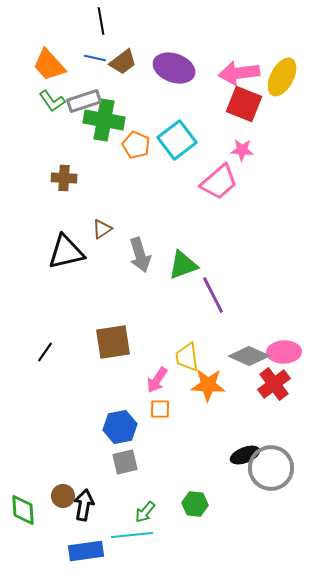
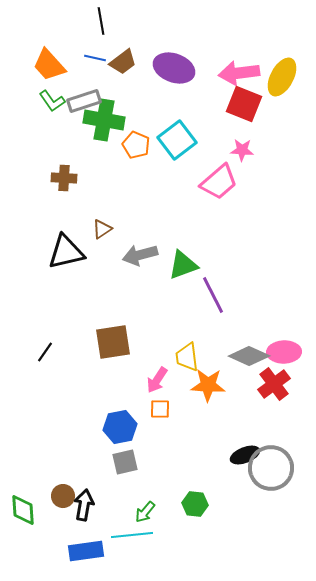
gray arrow at (140, 255): rotated 92 degrees clockwise
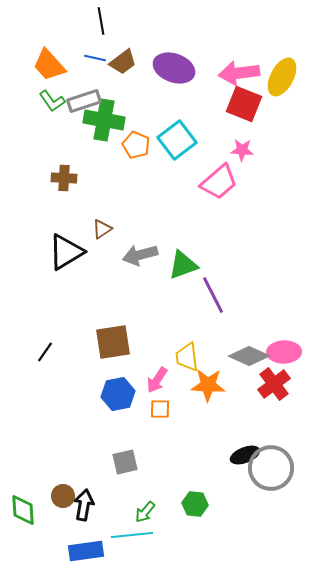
black triangle at (66, 252): rotated 18 degrees counterclockwise
blue hexagon at (120, 427): moved 2 px left, 33 px up
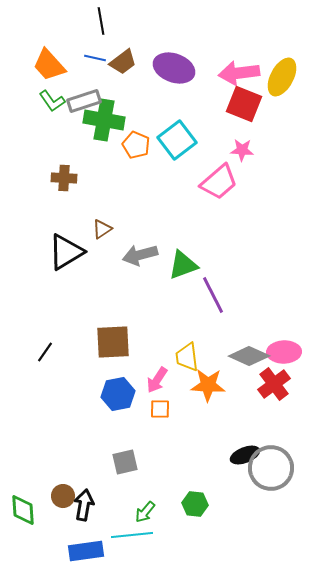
brown square at (113, 342): rotated 6 degrees clockwise
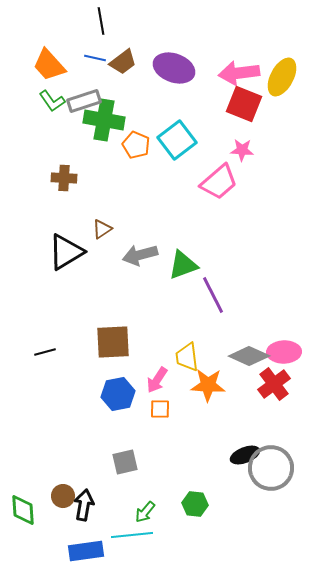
black line at (45, 352): rotated 40 degrees clockwise
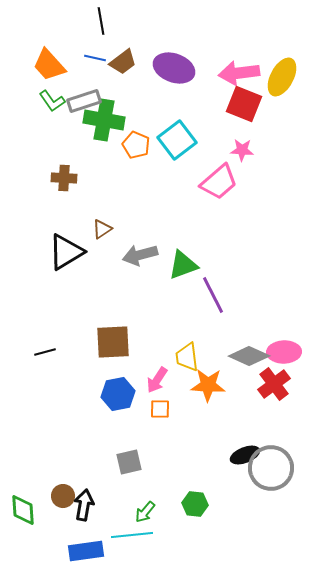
gray square at (125, 462): moved 4 px right
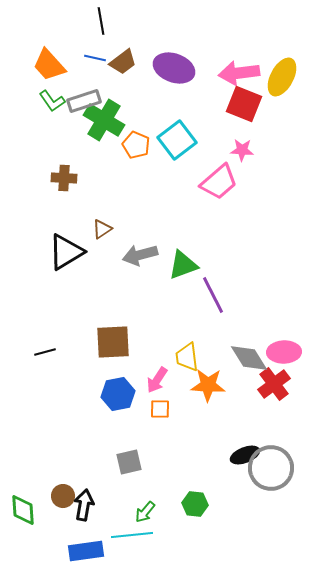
green cross at (104, 120): rotated 21 degrees clockwise
gray diamond at (249, 356): moved 2 px down; rotated 33 degrees clockwise
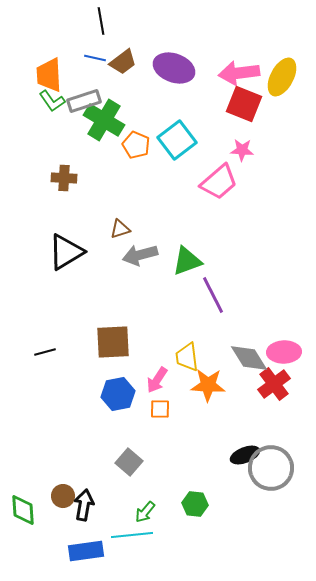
orange trapezoid at (49, 65): moved 10 px down; rotated 39 degrees clockwise
brown triangle at (102, 229): moved 18 px right; rotated 15 degrees clockwise
green triangle at (183, 265): moved 4 px right, 4 px up
gray square at (129, 462): rotated 36 degrees counterclockwise
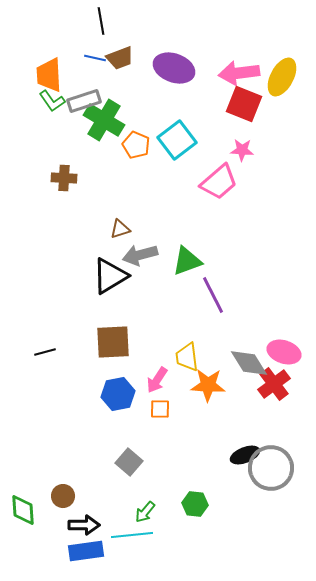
brown trapezoid at (123, 62): moved 3 px left, 4 px up; rotated 16 degrees clockwise
black triangle at (66, 252): moved 44 px right, 24 px down
pink ellipse at (284, 352): rotated 20 degrees clockwise
gray diamond at (249, 358): moved 5 px down
black arrow at (84, 505): moved 20 px down; rotated 80 degrees clockwise
